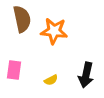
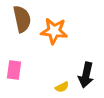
yellow semicircle: moved 11 px right, 7 px down
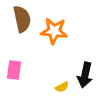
black arrow: moved 1 px left
